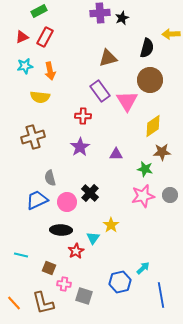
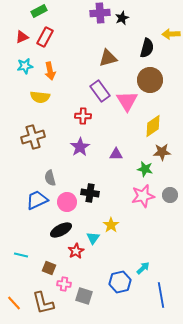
black cross: rotated 36 degrees counterclockwise
black ellipse: rotated 30 degrees counterclockwise
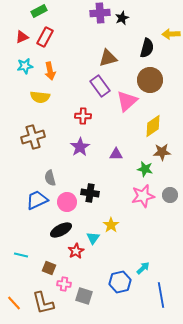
purple rectangle: moved 5 px up
pink triangle: rotated 20 degrees clockwise
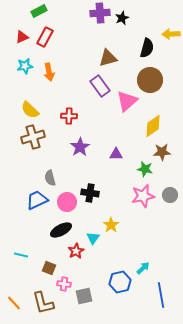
orange arrow: moved 1 px left, 1 px down
yellow semicircle: moved 10 px left, 13 px down; rotated 36 degrees clockwise
red cross: moved 14 px left
gray square: rotated 30 degrees counterclockwise
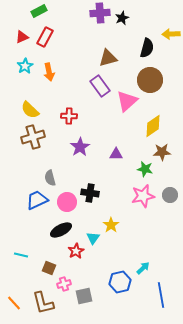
cyan star: rotated 21 degrees counterclockwise
pink cross: rotated 24 degrees counterclockwise
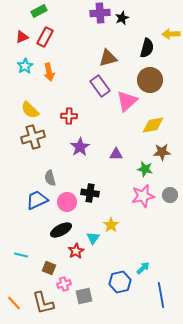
yellow diamond: moved 1 px up; rotated 25 degrees clockwise
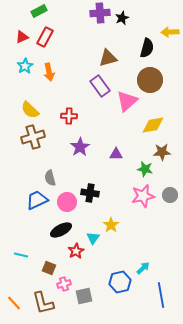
yellow arrow: moved 1 px left, 2 px up
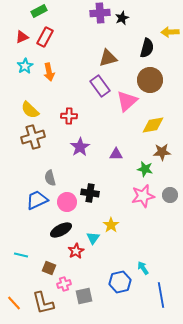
cyan arrow: rotated 80 degrees counterclockwise
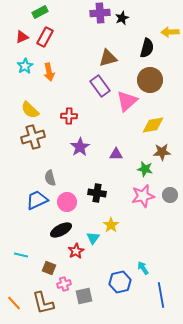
green rectangle: moved 1 px right, 1 px down
black cross: moved 7 px right
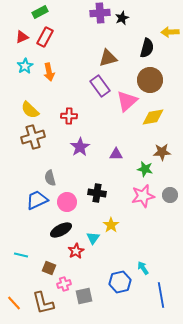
yellow diamond: moved 8 px up
